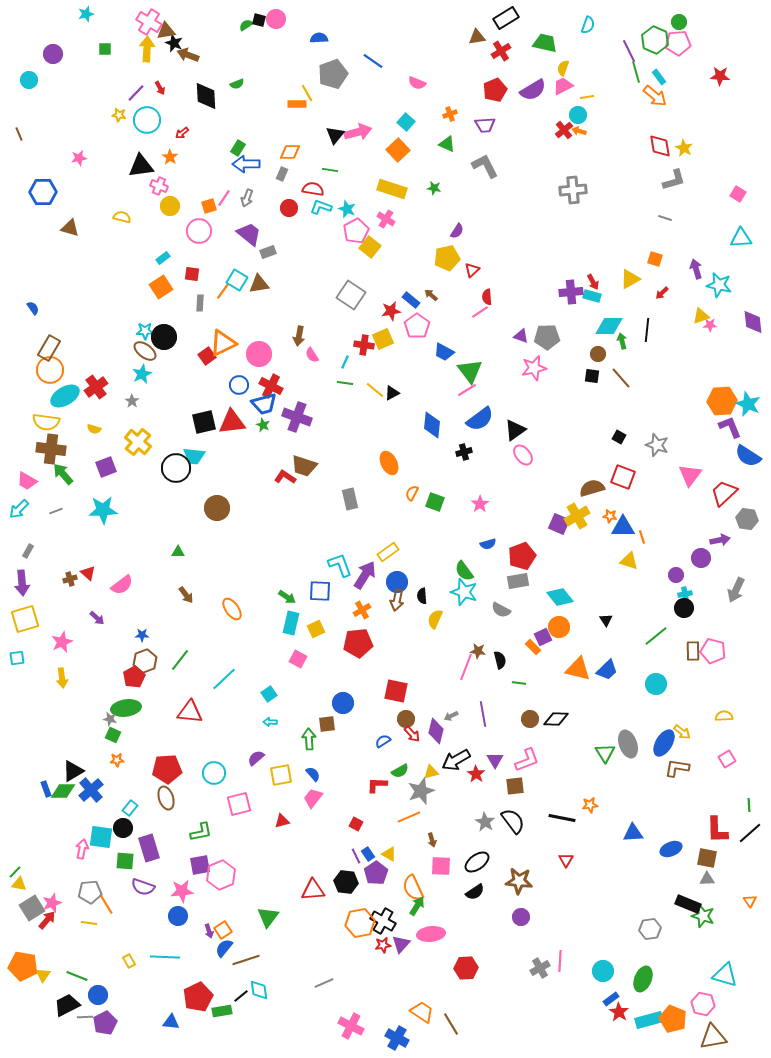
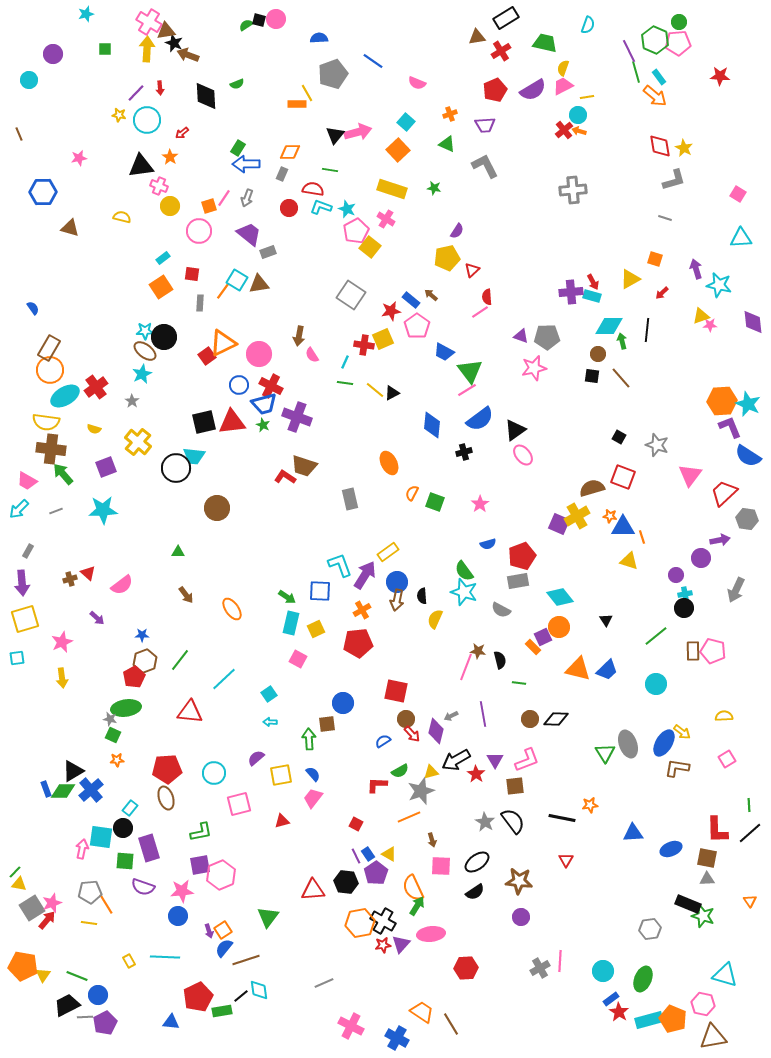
red arrow at (160, 88): rotated 24 degrees clockwise
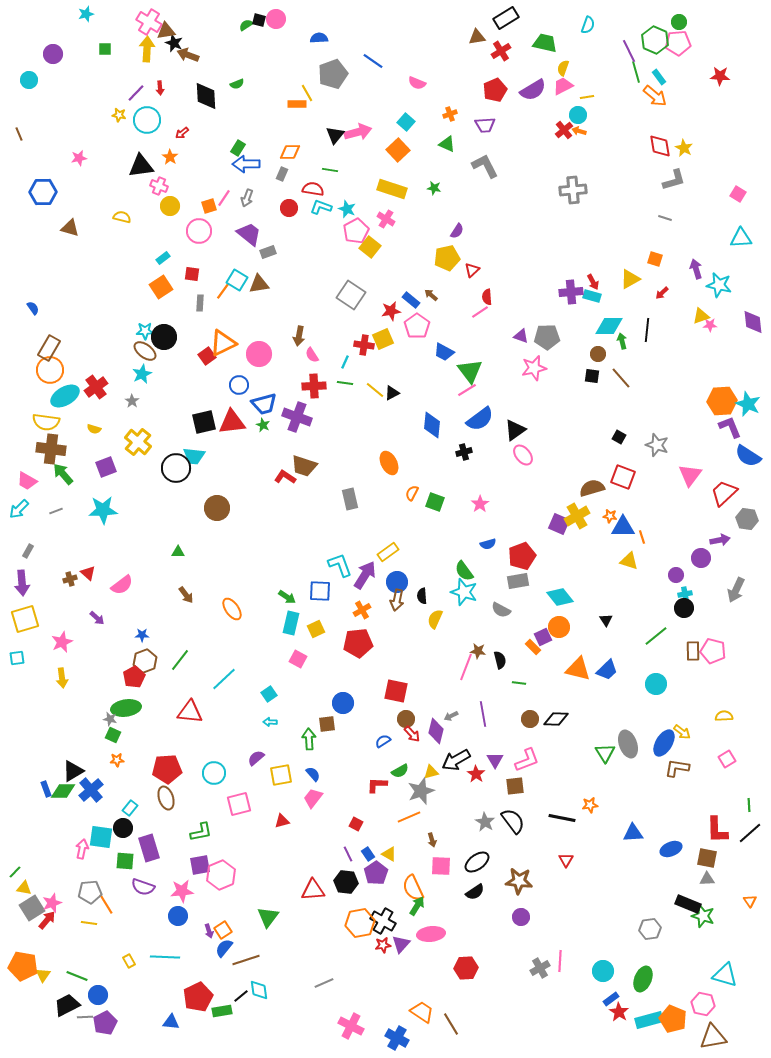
red cross at (271, 386): moved 43 px right; rotated 30 degrees counterclockwise
purple line at (356, 856): moved 8 px left, 2 px up
yellow triangle at (19, 884): moved 5 px right, 4 px down
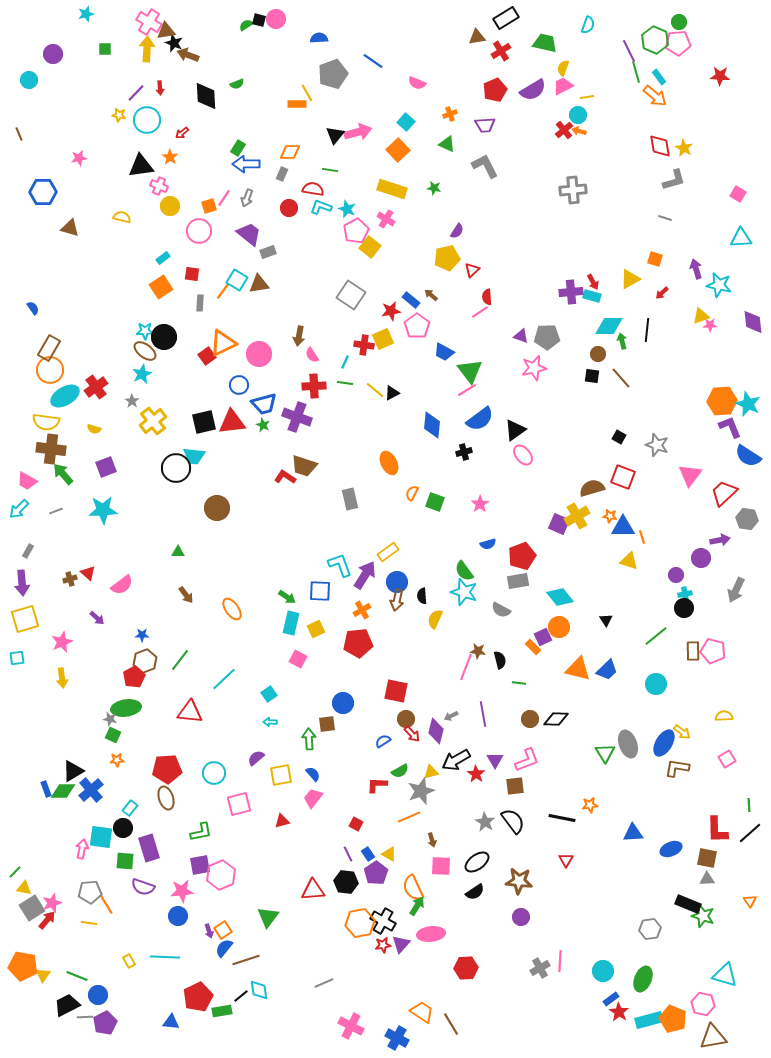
yellow cross at (138, 442): moved 15 px right, 21 px up; rotated 12 degrees clockwise
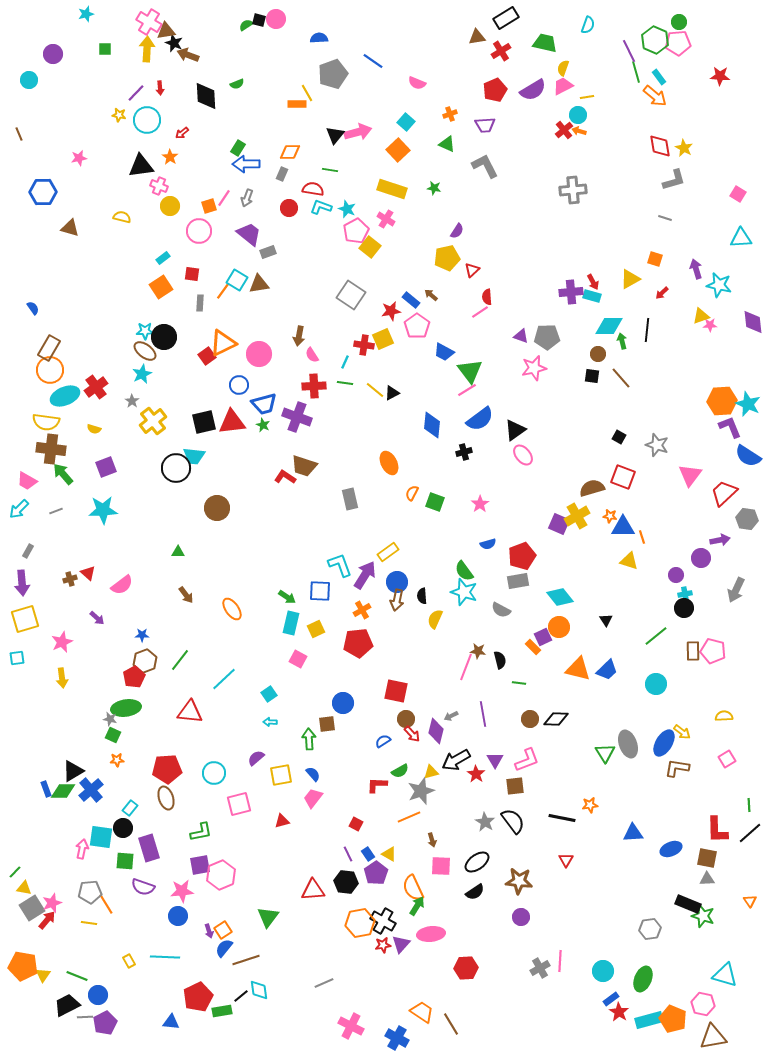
cyan ellipse at (65, 396): rotated 8 degrees clockwise
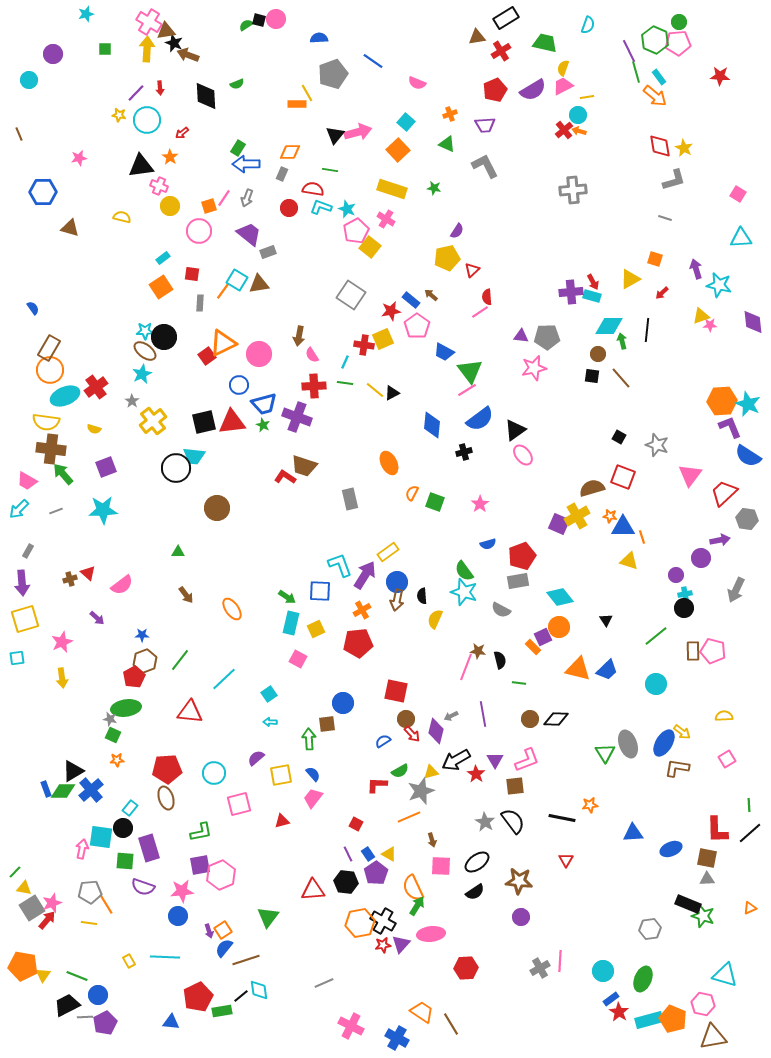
purple triangle at (521, 336): rotated 14 degrees counterclockwise
orange triangle at (750, 901): moved 7 px down; rotated 40 degrees clockwise
